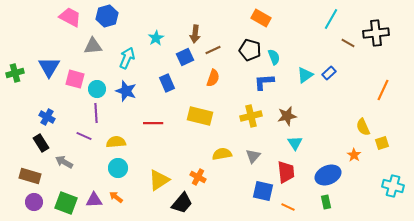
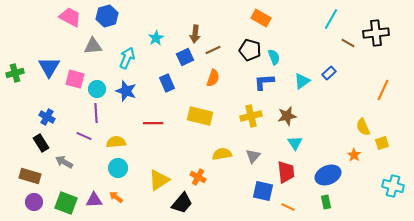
cyan triangle at (305, 75): moved 3 px left, 6 px down
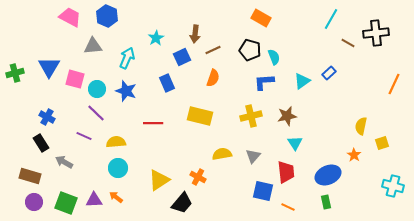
blue hexagon at (107, 16): rotated 20 degrees counterclockwise
blue square at (185, 57): moved 3 px left
orange line at (383, 90): moved 11 px right, 6 px up
purple line at (96, 113): rotated 42 degrees counterclockwise
yellow semicircle at (363, 127): moved 2 px left, 1 px up; rotated 36 degrees clockwise
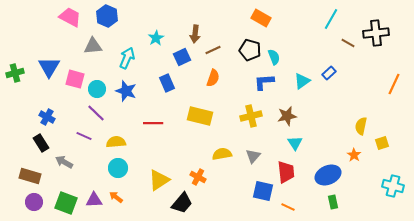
green rectangle at (326, 202): moved 7 px right
